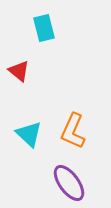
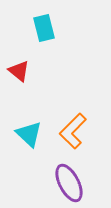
orange L-shape: rotated 21 degrees clockwise
purple ellipse: rotated 9 degrees clockwise
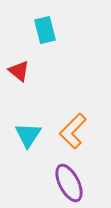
cyan rectangle: moved 1 px right, 2 px down
cyan triangle: moved 1 px left, 1 px down; rotated 20 degrees clockwise
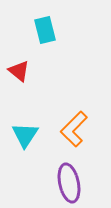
orange L-shape: moved 1 px right, 2 px up
cyan triangle: moved 3 px left
purple ellipse: rotated 15 degrees clockwise
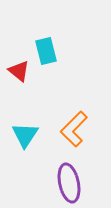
cyan rectangle: moved 1 px right, 21 px down
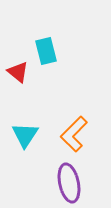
red triangle: moved 1 px left, 1 px down
orange L-shape: moved 5 px down
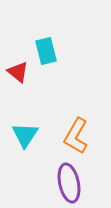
orange L-shape: moved 2 px right, 2 px down; rotated 15 degrees counterclockwise
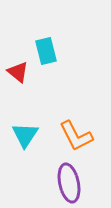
orange L-shape: rotated 57 degrees counterclockwise
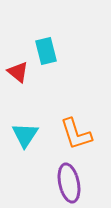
orange L-shape: moved 2 px up; rotated 9 degrees clockwise
